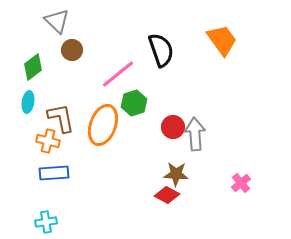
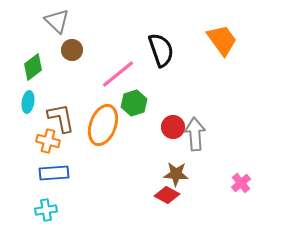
cyan cross: moved 12 px up
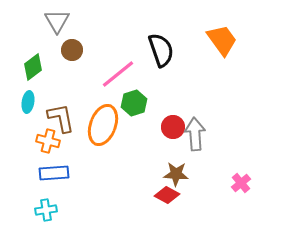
gray triangle: rotated 16 degrees clockwise
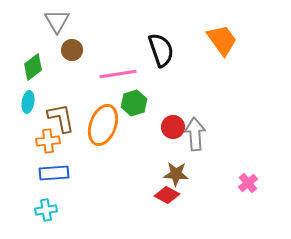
pink line: rotated 30 degrees clockwise
orange cross: rotated 20 degrees counterclockwise
pink cross: moved 7 px right
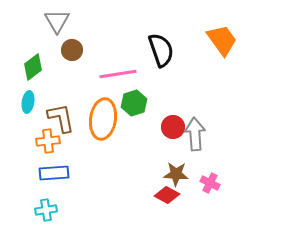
orange ellipse: moved 6 px up; rotated 12 degrees counterclockwise
pink cross: moved 38 px left; rotated 24 degrees counterclockwise
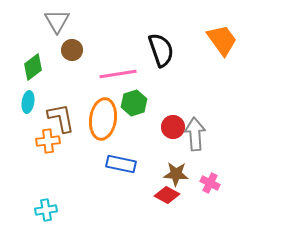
blue rectangle: moved 67 px right, 9 px up; rotated 16 degrees clockwise
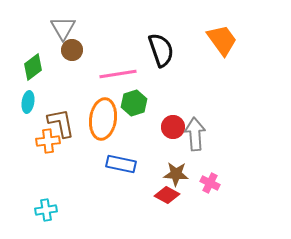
gray triangle: moved 6 px right, 7 px down
brown L-shape: moved 5 px down
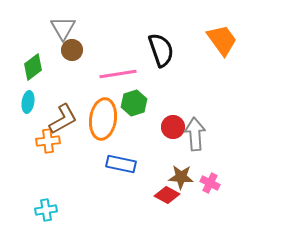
brown L-shape: moved 2 px right, 4 px up; rotated 72 degrees clockwise
brown star: moved 5 px right, 3 px down
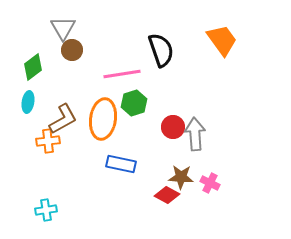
pink line: moved 4 px right
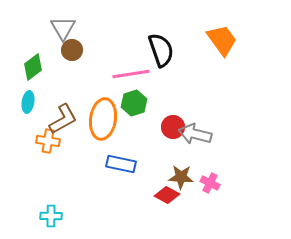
pink line: moved 9 px right
gray arrow: rotated 72 degrees counterclockwise
orange cross: rotated 15 degrees clockwise
cyan cross: moved 5 px right, 6 px down; rotated 10 degrees clockwise
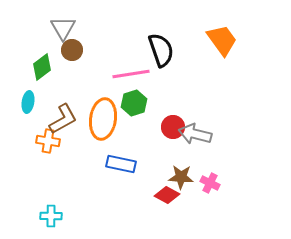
green diamond: moved 9 px right
